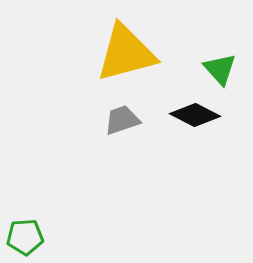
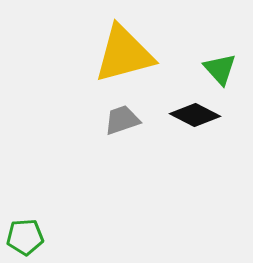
yellow triangle: moved 2 px left, 1 px down
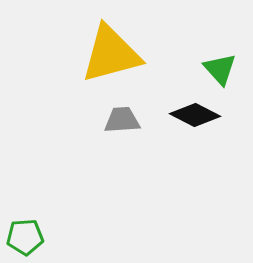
yellow triangle: moved 13 px left
gray trapezoid: rotated 15 degrees clockwise
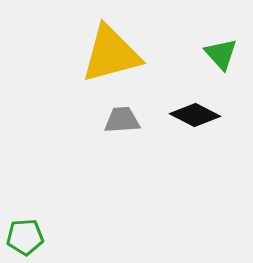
green triangle: moved 1 px right, 15 px up
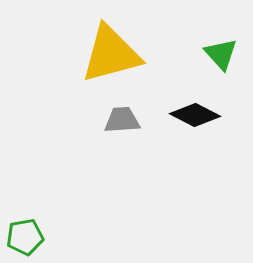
green pentagon: rotated 6 degrees counterclockwise
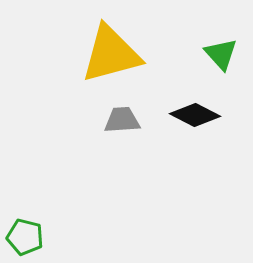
green pentagon: rotated 24 degrees clockwise
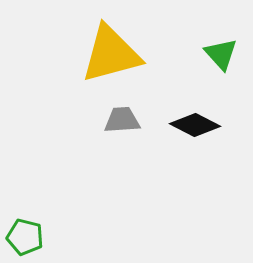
black diamond: moved 10 px down
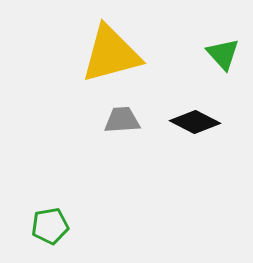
green triangle: moved 2 px right
black diamond: moved 3 px up
green pentagon: moved 25 px right, 11 px up; rotated 24 degrees counterclockwise
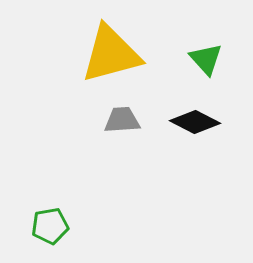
green triangle: moved 17 px left, 5 px down
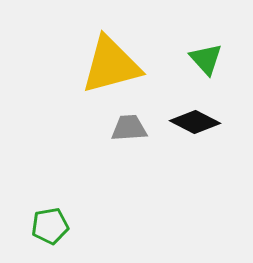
yellow triangle: moved 11 px down
gray trapezoid: moved 7 px right, 8 px down
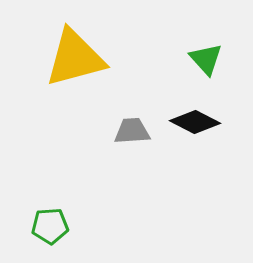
yellow triangle: moved 36 px left, 7 px up
gray trapezoid: moved 3 px right, 3 px down
green pentagon: rotated 6 degrees clockwise
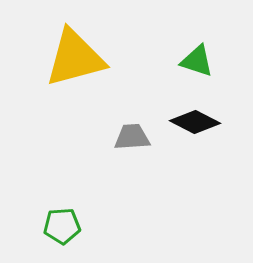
green triangle: moved 9 px left, 2 px down; rotated 30 degrees counterclockwise
gray trapezoid: moved 6 px down
green pentagon: moved 12 px right
